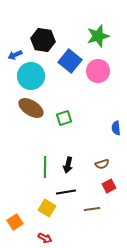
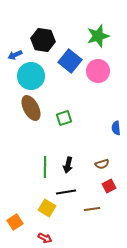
brown ellipse: rotated 30 degrees clockwise
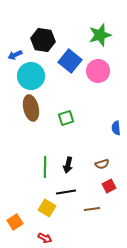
green star: moved 2 px right, 1 px up
brown ellipse: rotated 15 degrees clockwise
green square: moved 2 px right
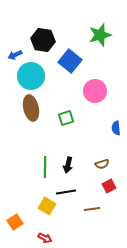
pink circle: moved 3 px left, 20 px down
yellow square: moved 2 px up
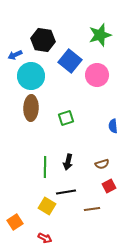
pink circle: moved 2 px right, 16 px up
brown ellipse: rotated 15 degrees clockwise
blue semicircle: moved 3 px left, 2 px up
black arrow: moved 3 px up
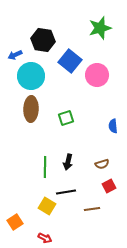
green star: moved 7 px up
brown ellipse: moved 1 px down
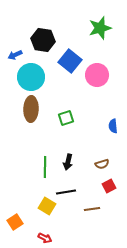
cyan circle: moved 1 px down
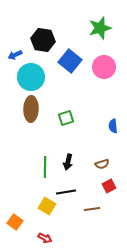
pink circle: moved 7 px right, 8 px up
orange square: rotated 21 degrees counterclockwise
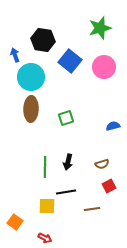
blue arrow: rotated 96 degrees clockwise
blue semicircle: rotated 80 degrees clockwise
yellow square: rotated 30 degrees counterclockwise
